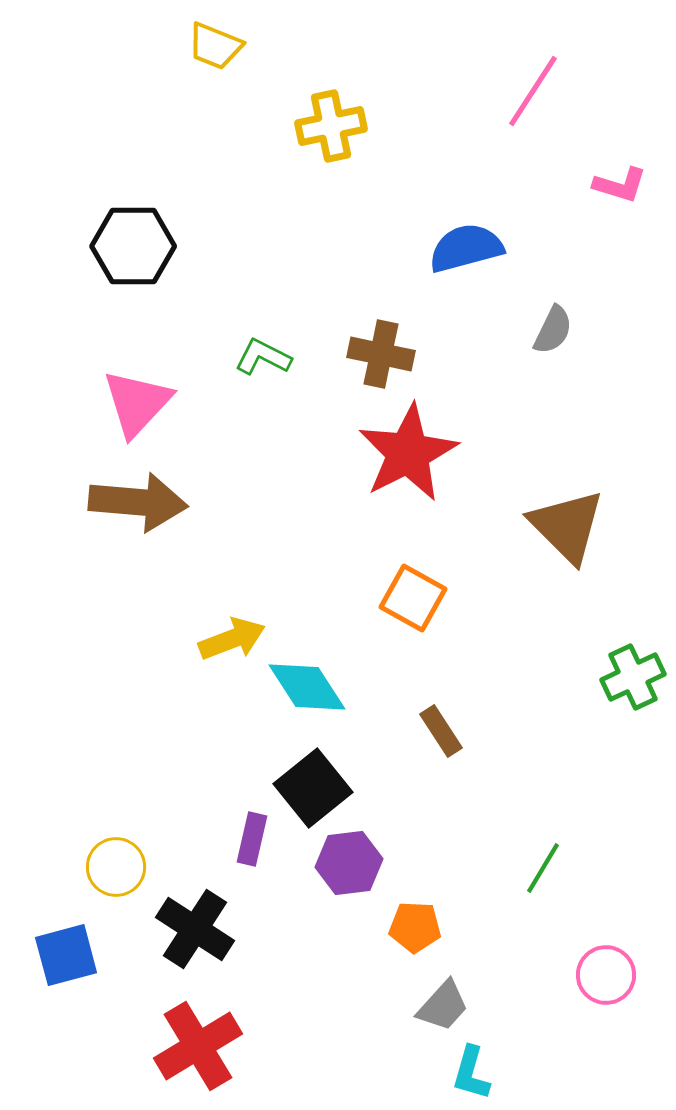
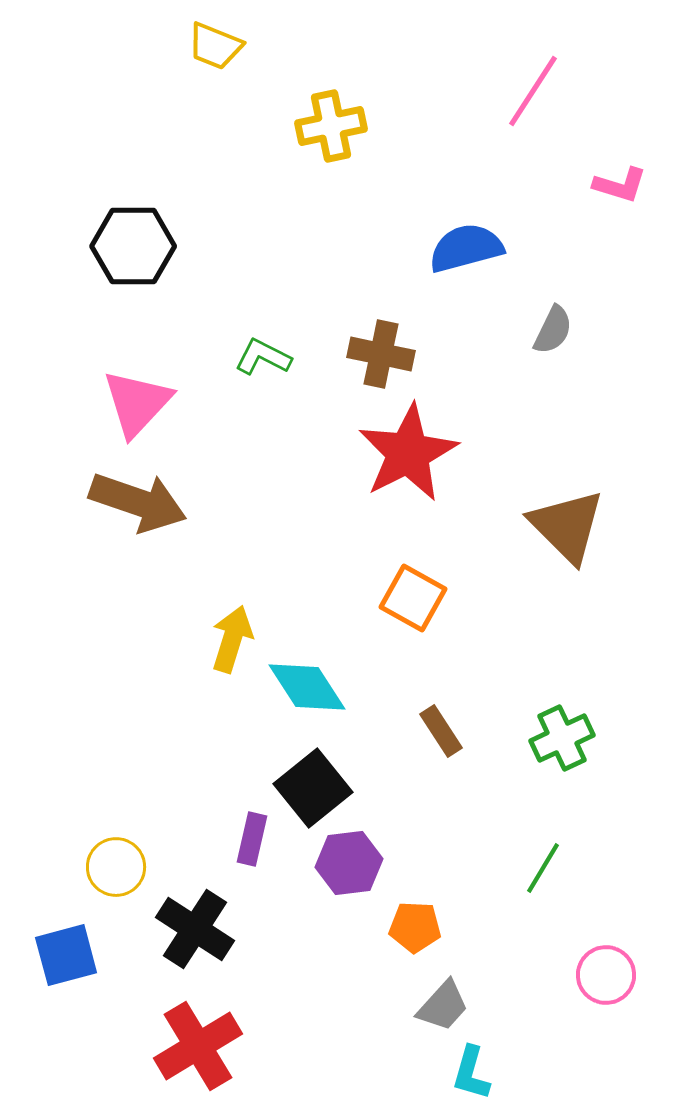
brown arrow: rotated 14 degrees clockwise
yellow arrow: rotated 52 degrees counterclockwise
green cross: moved 71 px left, 61 px down
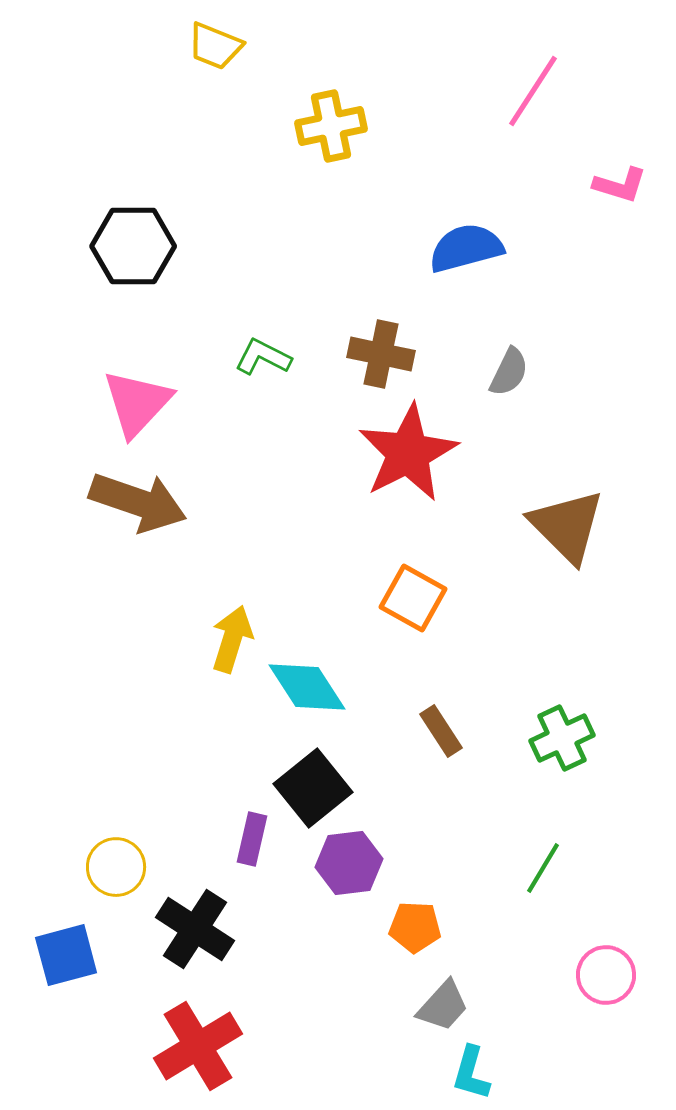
gray semicircle: moved 44 px left, 42 px down
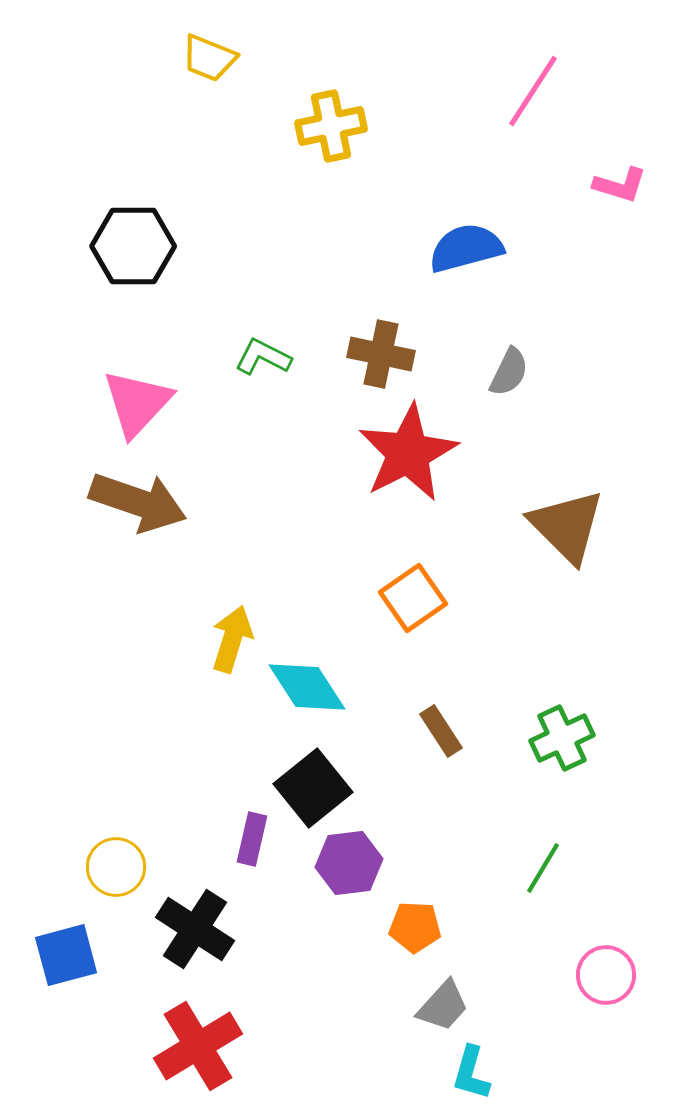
yellow trapezoid: moved 6 px left, 12 px down
orange square: rotated 26 degrees clockwise
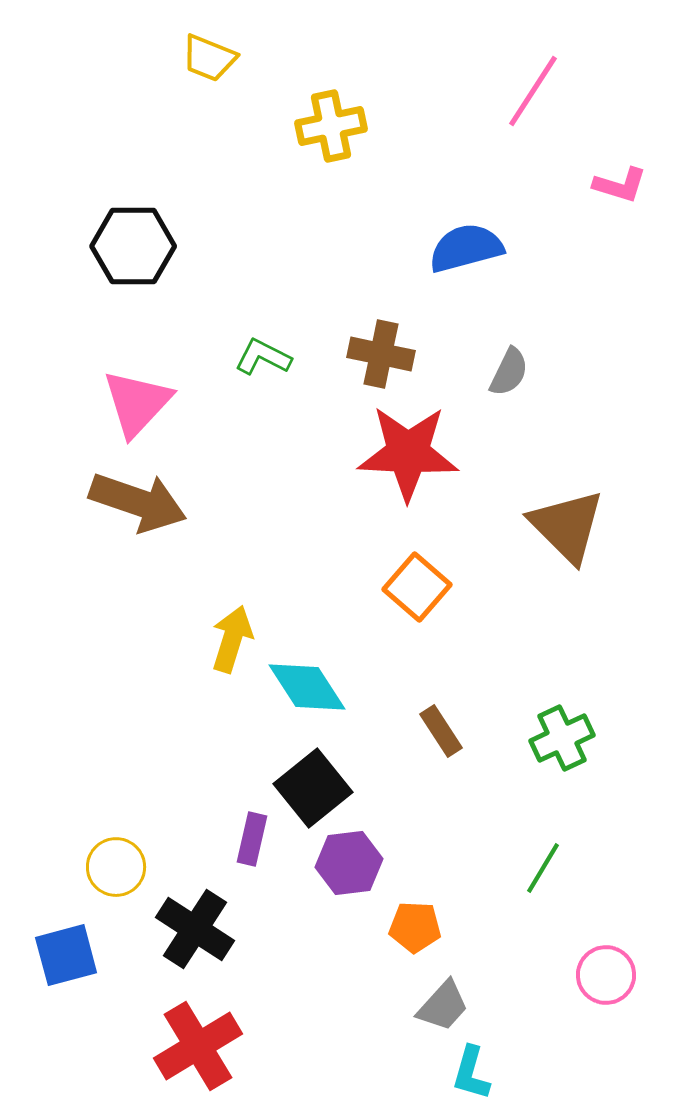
red star: rotated 30 degrees clockwise
orange square: moved 4 px right, 11 px up; rotated 14 degrees counterclockwise
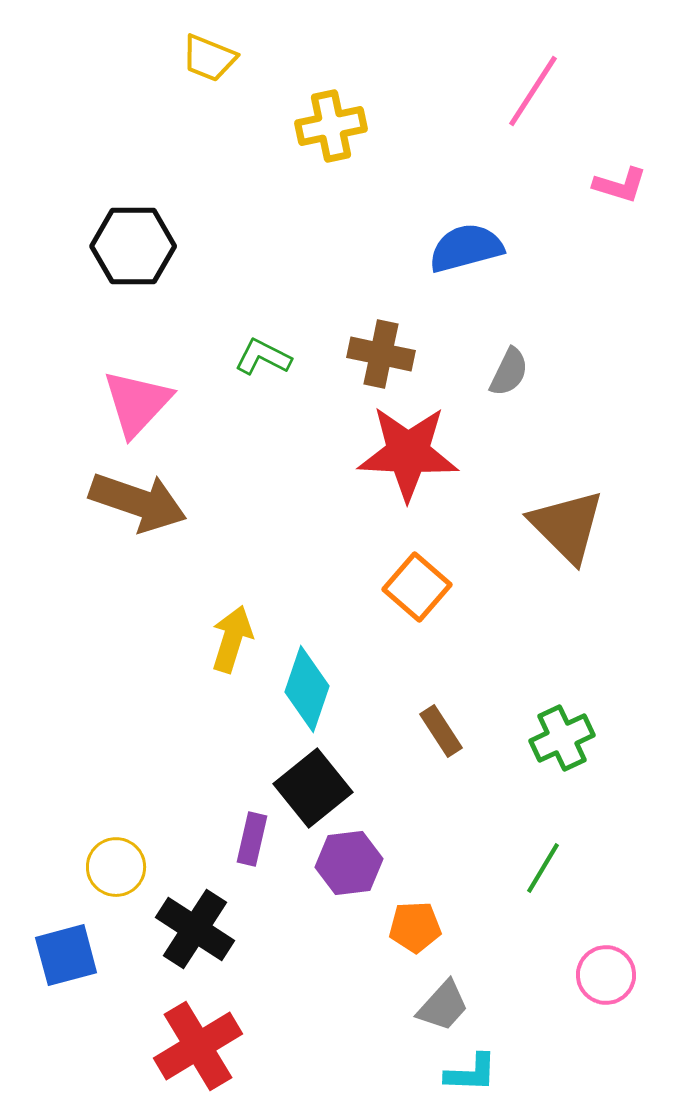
cyan diamond: moved 2 px down; rotated 52 degrees clockwise
orange pentagon: rotated 6 degrees counterclockwise
cyan L-shape: rotated 104 degrees counterclockwise
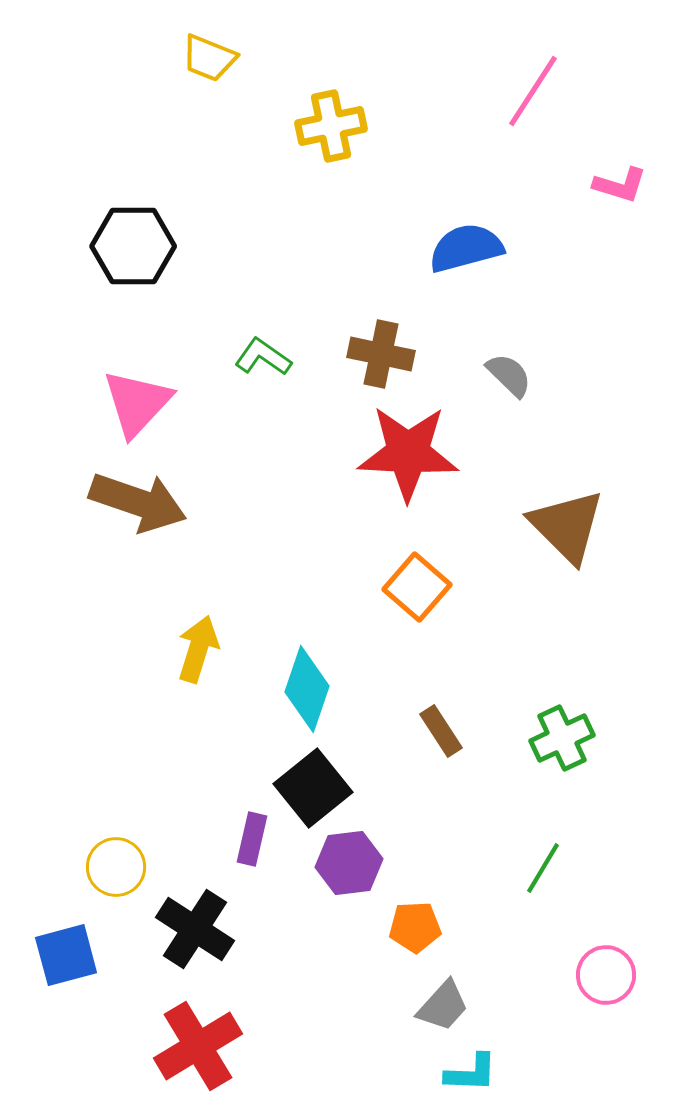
green L-shape: rotated 8 degrees clockwise
gray semicircle: moved 3 px down; rotated 72 degrees counterclockwise
yellow arrow: moved 34 px left, 10 px down
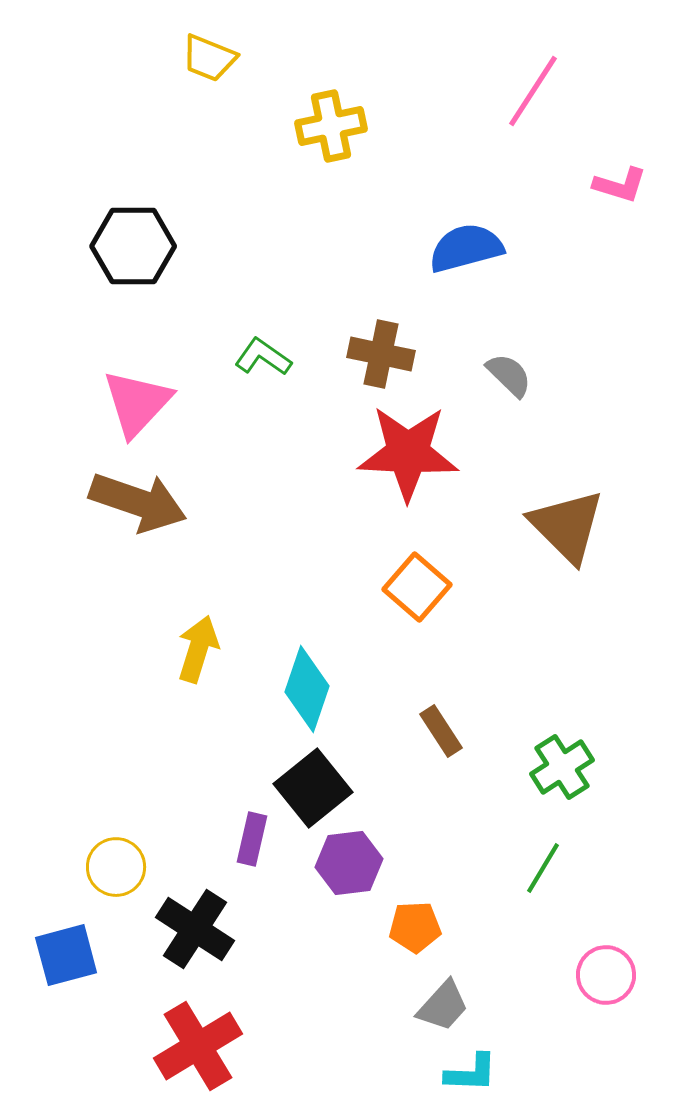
green cross: moved 29 px down; rotated 8 degrees counterclockwise
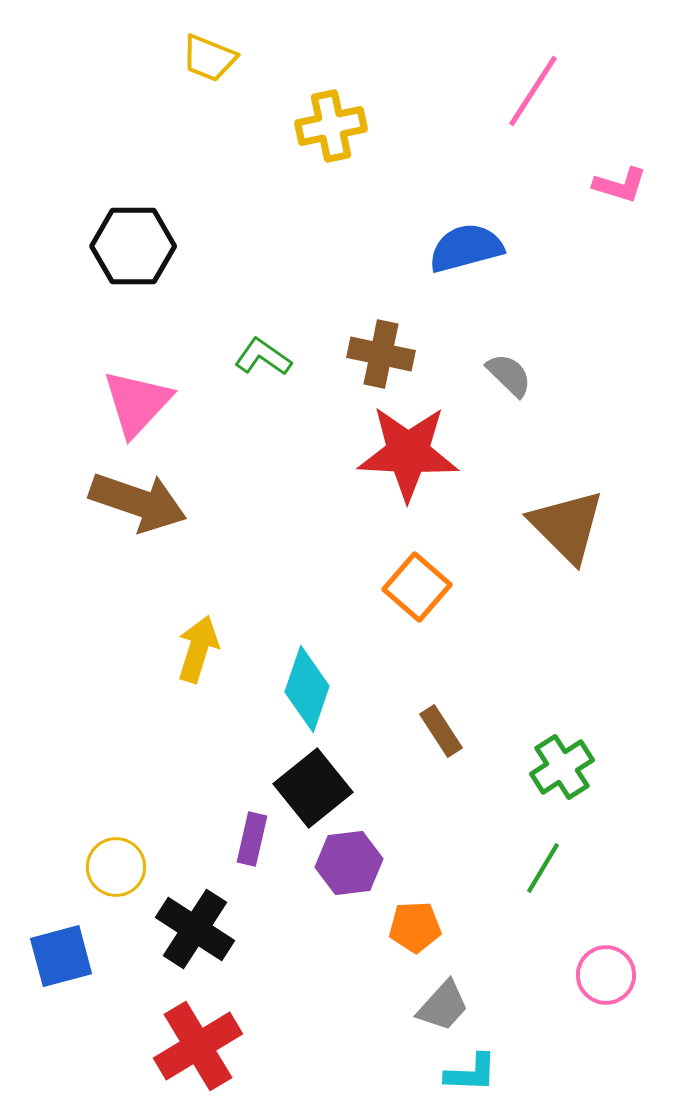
blue square: moved 5 px left, 1 px down
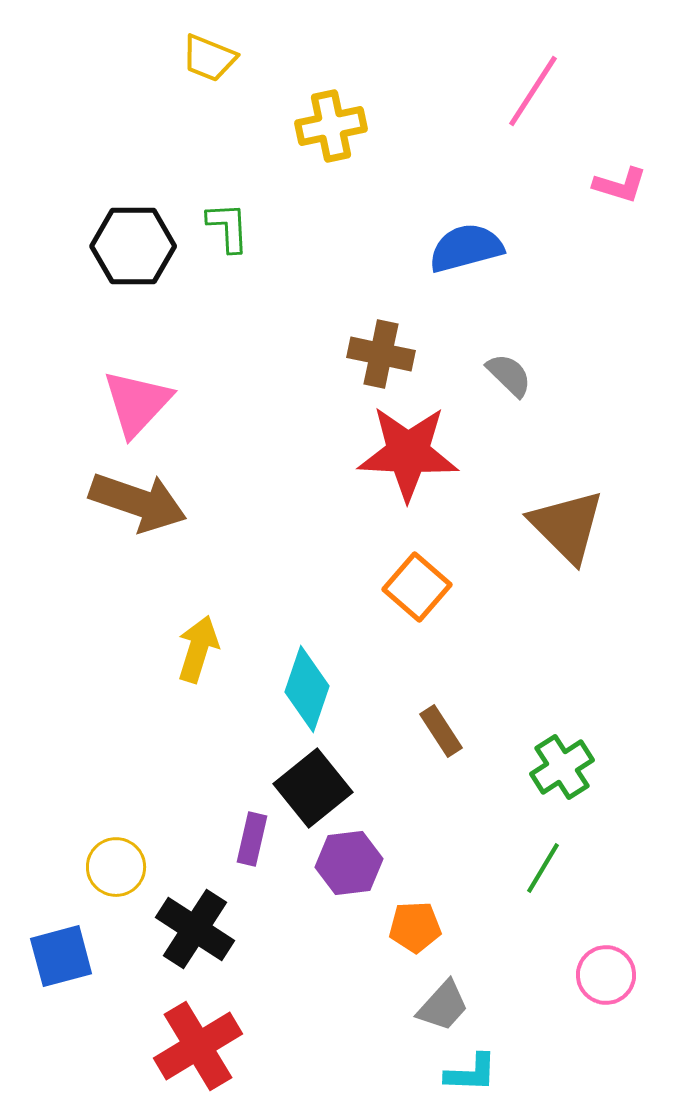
green L-shape: moved 35 px left, 130 px up; rotated 52 degrees clockwise
